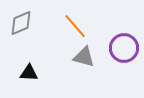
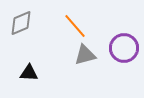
gray triangle: moved 1 px right, 2 px up; rotated 30 degrees counterclockwise
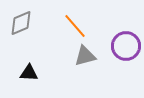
purple circle: moved 2 px right, 2 px up
gray triangle: moved 1 px down
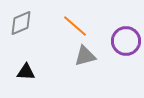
orange line: rotated 8 degrees counterclockwise
purple circle: moved 5 px up
black triangle: moved 3 px left, 1 px up
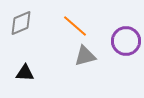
black triangle: moved 1 px left, 1 px down
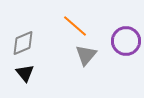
gray diamond: moved 2 px right, 20 px down
gray triangle: moved 1 px right, 1 px up; rotated 35 degrees counterclockwise
black triangle: rotated 48 degrees clockwise
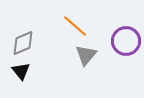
black triangle: moved 4 px left, 2 px up
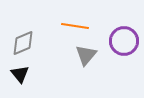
orange line: rotated 32 degrees counterclockwise
purple circle: moved 2 px left
black triangle: moved 1 px left, 3 px down
